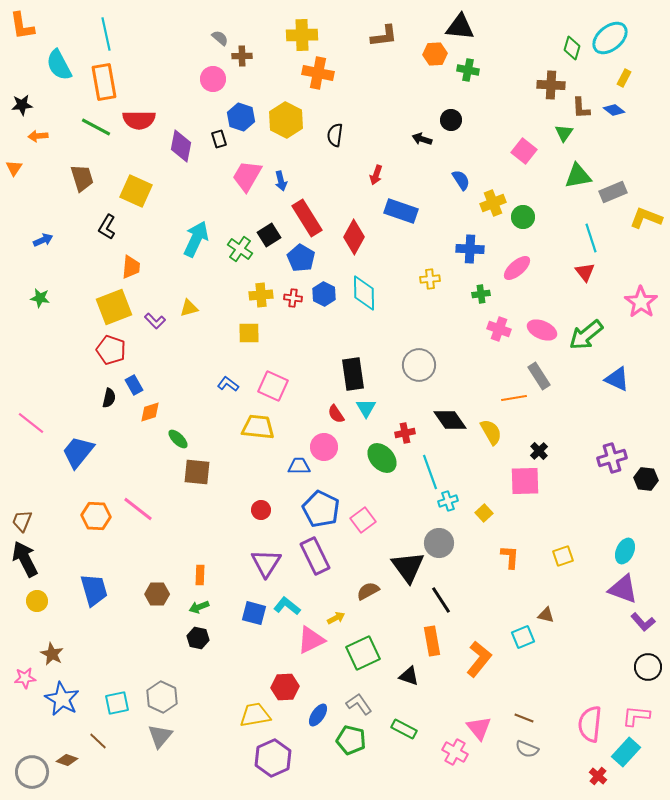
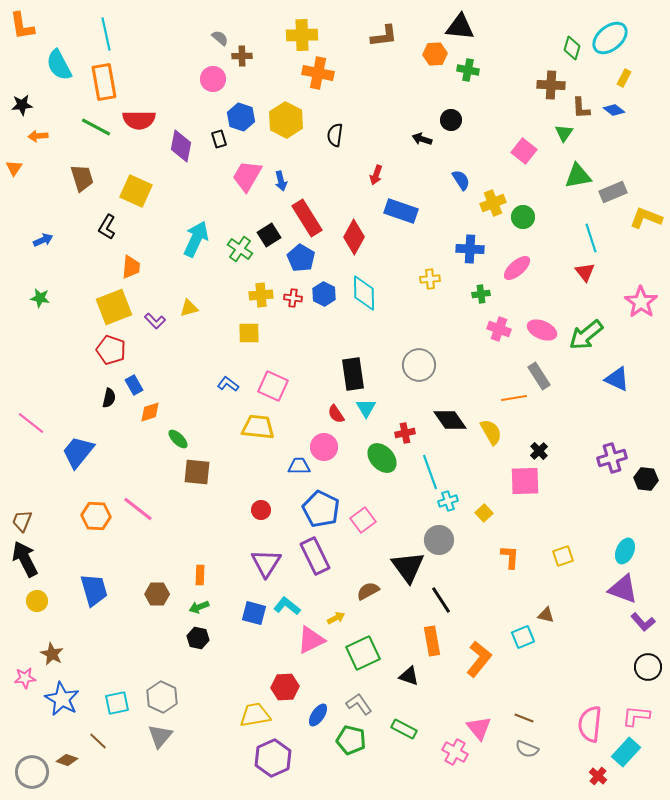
gray circle at (439, 543): moved 3 px up
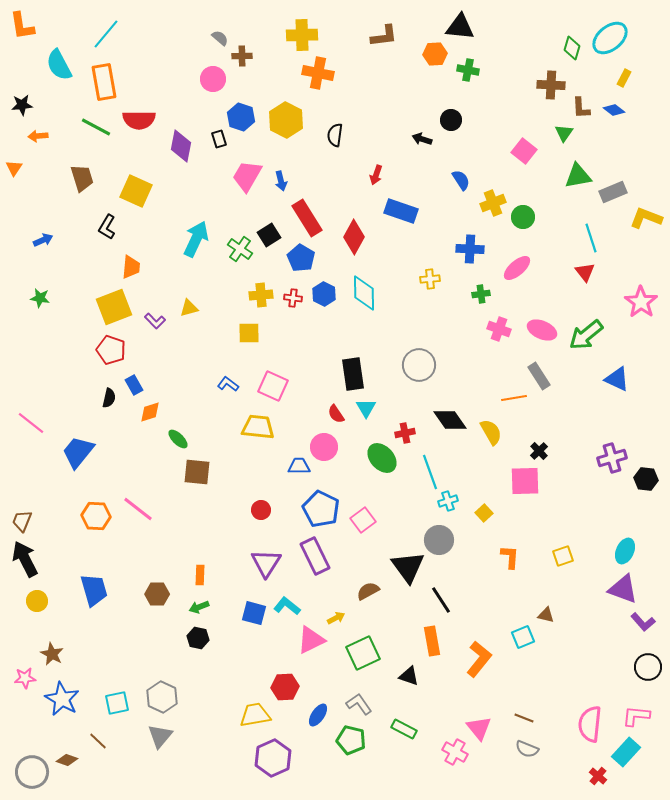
cyan line at (106, 34): rotated 52 degrees clockwise
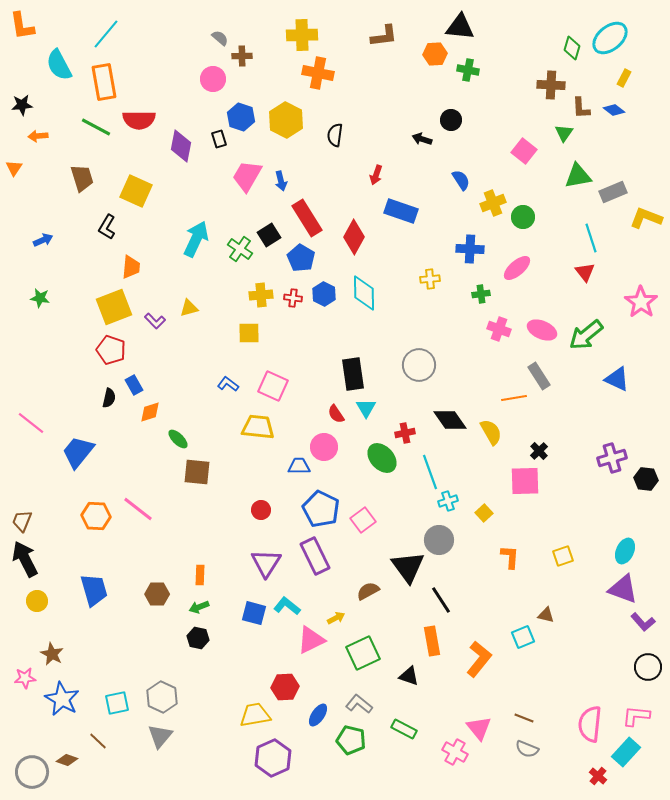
gray L-shape at (359, 704): rotated 16 degrees counterclockwise
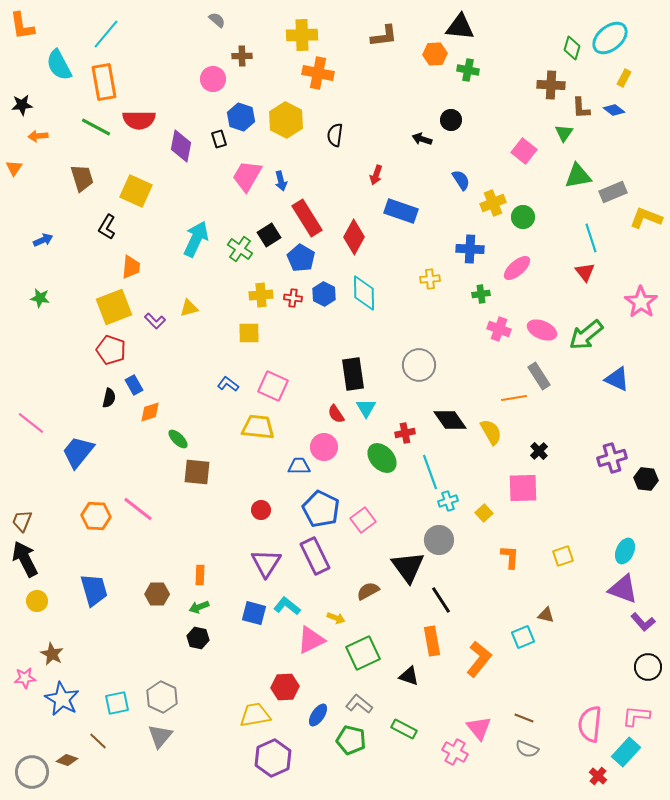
gray semicircle at (220, 38): moved 3 px left, 18 px up
pink square at (525, 481): moved 2 px left, 7 px down
yellow arrow at (336, 618): rotated 48 degrees clockwise
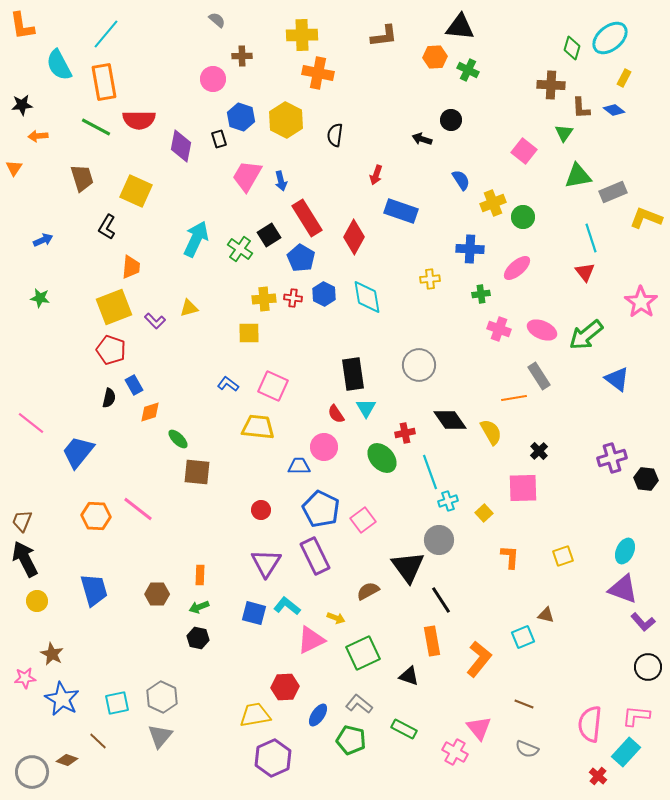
orange hexagon at (435, 54): moved 3 px down
green cross at (468, 70): rotated 15 degrees clockwise
cyan diamond at (364, 293): moved 3 px right, 4 px down; rotated 9 degrees counterclockwise
yellow cross at (261, 295): moved 3 px right, 4 px down
blue triangle at (617, 379): rotated 12 degrees clockwise
brown line at (524, 718): moved 14 px up
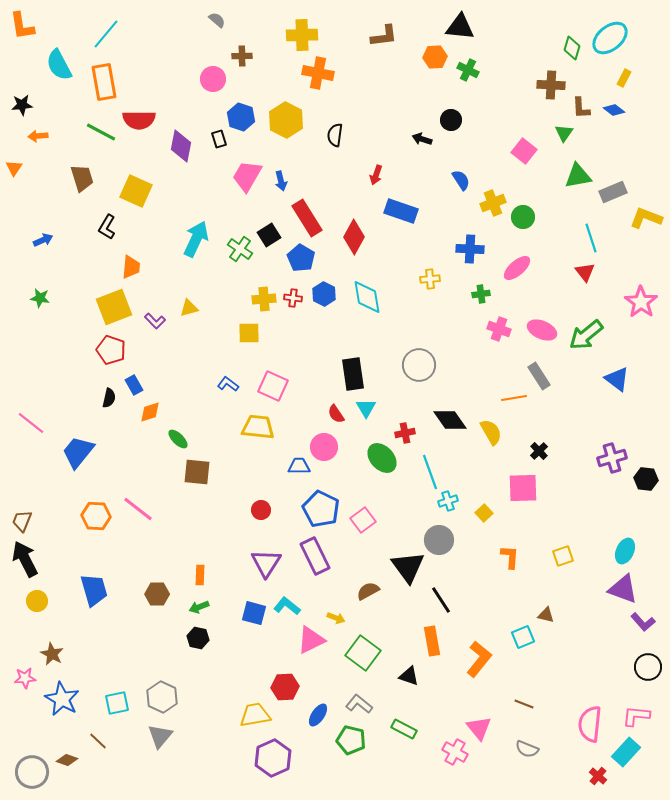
green line at (96, 127): moved 5 px right, 5 px down
green square at (363, 653): rotated 28 degrees counterclockwise
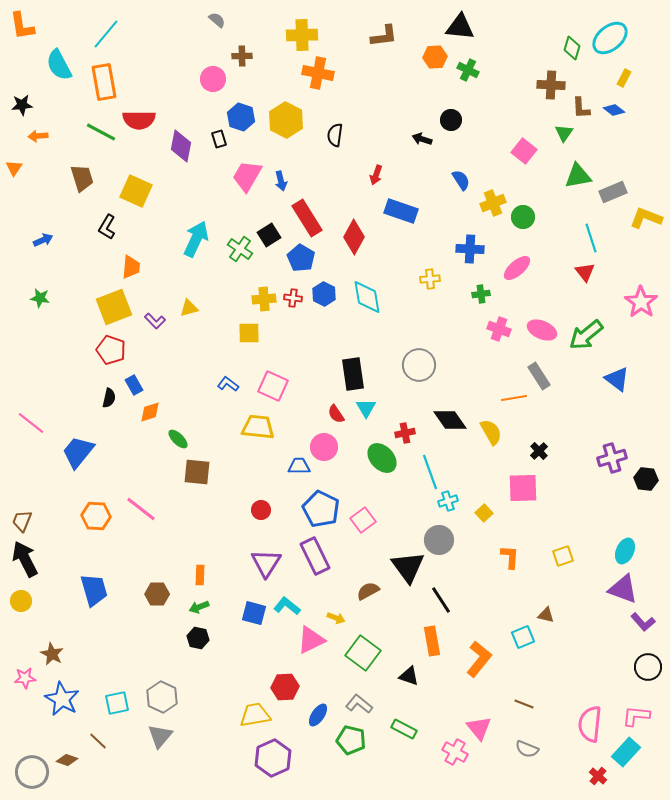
pink line at (138, 509): moved 3 px right
yellow circle at (37, 601): moved 16 px left
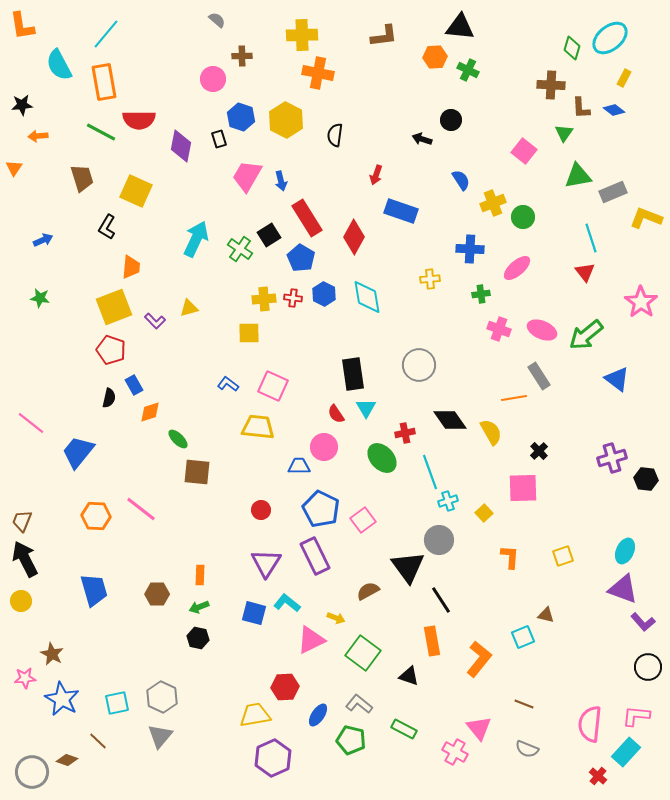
cyan L-shape at (287, 606): moved 3 px up
